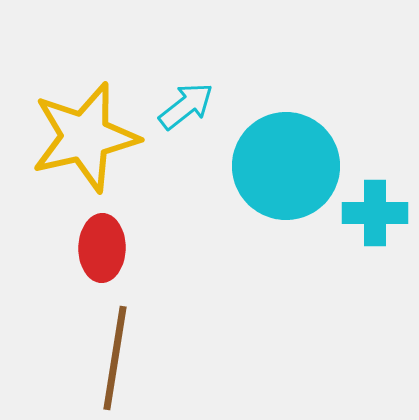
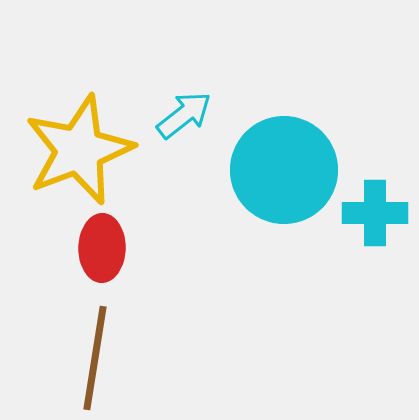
cyan arrow: moved 2 px left, 9 px down
yellow star: moved 6 px left, 13 px down; rotated 8 degrees counterclockwise
cyan circle: moved 2 px left, 4 px down
brown line: moved 20 px left
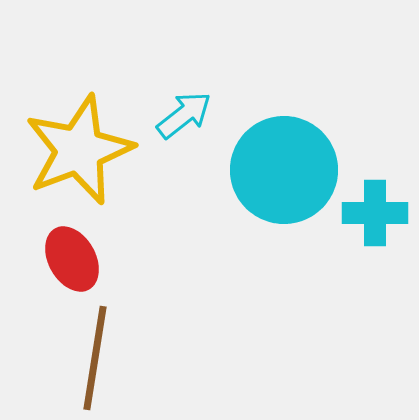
red ellipse: moved 30 px left, 11 px down; rotated 30 degrees counterclockwise
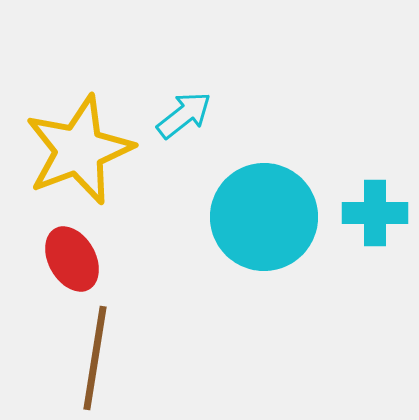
cyan circle: moved 20 px left, 47 px down
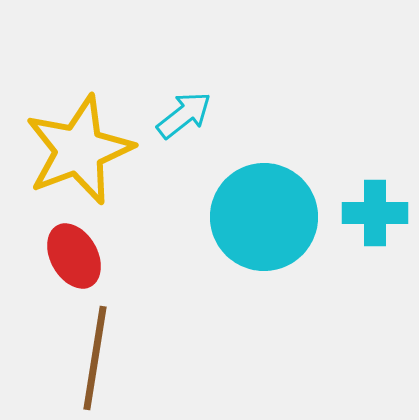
red ellipse: moved 2 px right, 3 px up
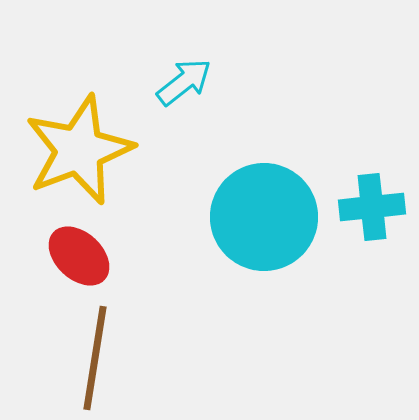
cyan arrow: moved 33 px up
cyan cross: moved 3 px left, 6 px up; rotated 6 degrees counterclockwise
red ellipse: moved 5 px right; rotated 18 degrees counterclockwise
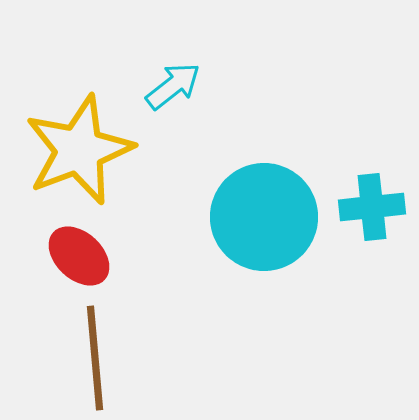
cyan arrow: moved 11 px left, 4 px down
brown line: rotated 14 degrees counterclockwise
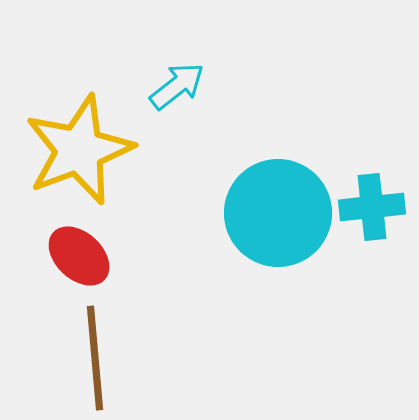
cyan arrow: moved 4 px right
cyan circle: moved 14 px right, 4 px up
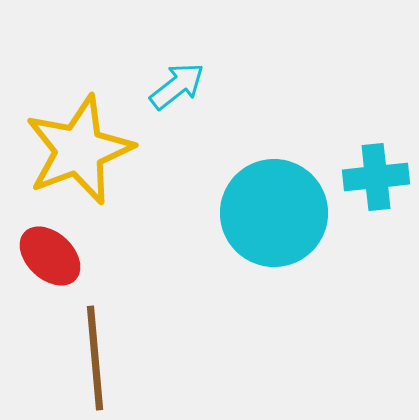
cyan cross: moved 4 px right, 30 px up
cyan circle: moved 4 px left
red ellipse: moved 29 px left
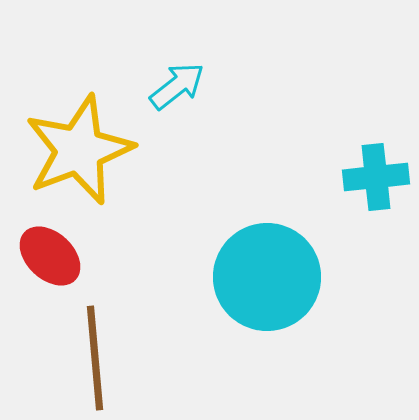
cyan circle: moved 7 px left, 64 px down
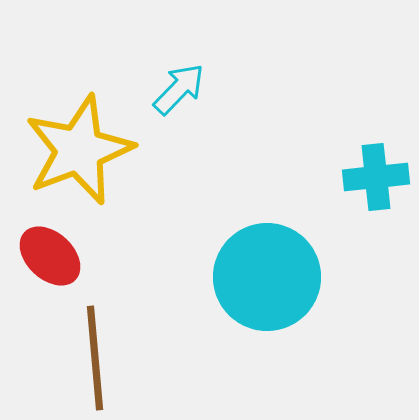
cyan arrow: moved 2 px right, 3 px down; rotated 8 degrees counterclockwise
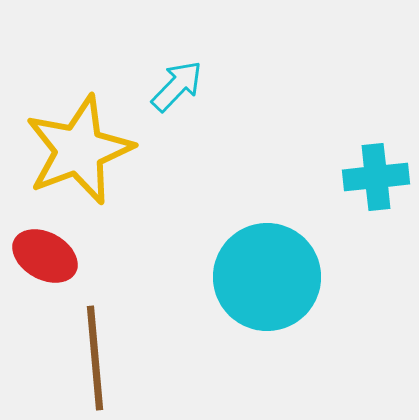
cyan arrow: moved 2 px left, 3 px up
red ellipse: moved 5 px left; rotated 14 degrees counterclockwise
